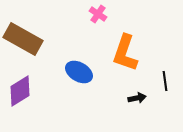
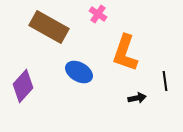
brown rectangle: moved 26 px right, 12 px up
purple diamond: moved 3 px right, 5 px up; rotated 16 degrees counterclockwise
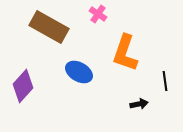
black arrow: moved 2 px right, 6 px down
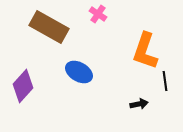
orange L-shape: moved 20 px right, 2 px up
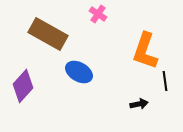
brown rectangle: moved 1 px left, 7 px down
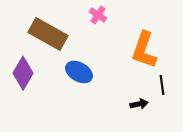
pink cross: moved 1 px down
orange L-shape: moved 1 px left, 1 px up
black line: moved 3 px left, 4 px down
purple diamond: moved 13 px up; rotated 12 degrees counterclockwise
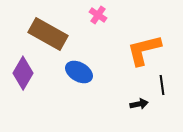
orange L-shape: rotated 57 degrees clockwise
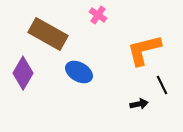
black line: rotated 18 degrees counterclockwise
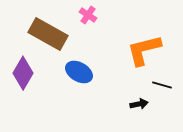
pink cross: moved 10 px left
black line: rotated 48 degrees counterclockwise
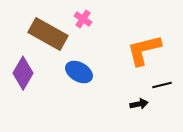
pink cross: moved 5 px left, 4 px down
black line: rotated 30 degrees counterclockwise
